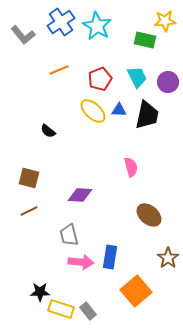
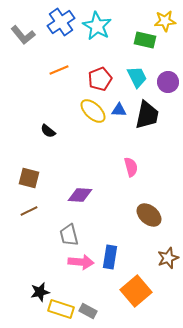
brown star: rotated 15 degrees clockwise
black star: rotated 12 degrees counterclockwise
gray rectangle: rotated 24 degrees counterclockwise
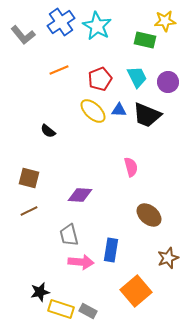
black trapezoid: rotated 100 degrees clockwise
blue rectangle: moved 1 px right, 7 px up
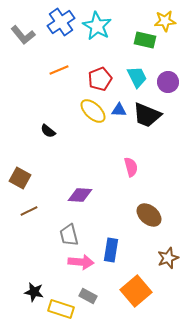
brown square: moved 9 px left; rotated 15 degrees clockwise
black star: moved 6 px left; rotated 24 degrees clockwise
gray rectangle: moved 15 px up
